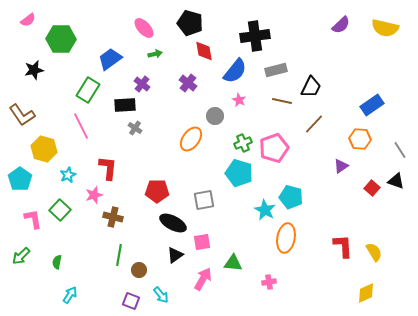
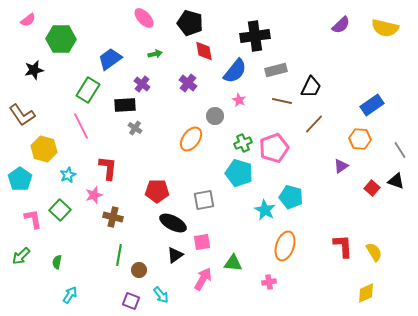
pink ellipse at (144, 28): moved 10 px up
orange ellipse at (286, 238): moved 1 px left, 8 px down; rotated 8 degrees clockwise
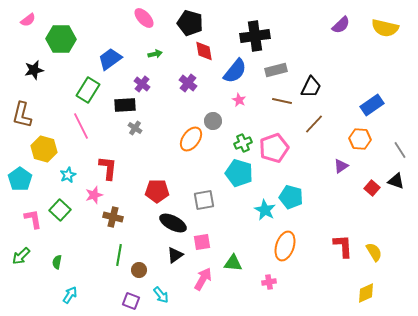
brown L-shape at (22, 115): rotated 48 degrees clockwise
gray circle at (215, 116): moved 2 px left, 5 px down
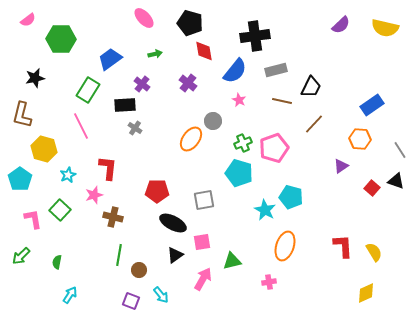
black star at (34, 70): moved 1 px right, 8 px down
green triangle at (233, 263): moved 1 px left, 2 px up; rotated 18 degrees counterclockwise
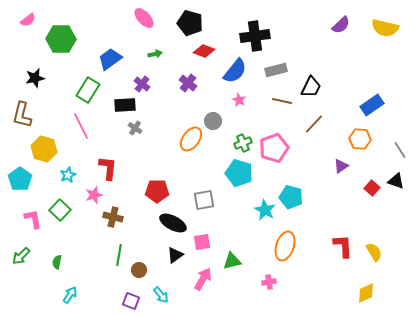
red diamond at (204, 51): rotated 60 degrees counterclockwise
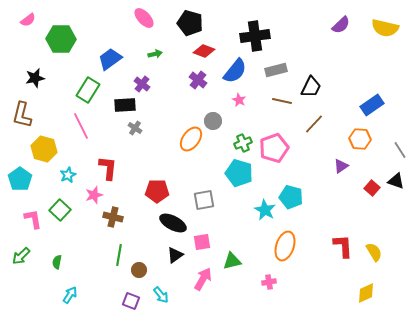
purple cross at (188, 83): moved 10 px right, 3 px up
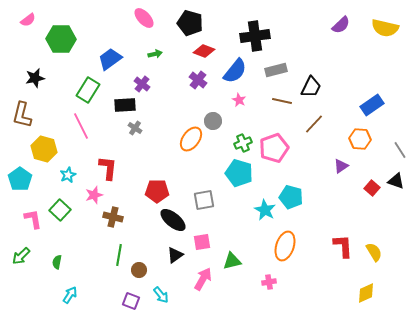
black ellipse at (173, 223): moved 3 px up; rotated 12 degrees clockwise
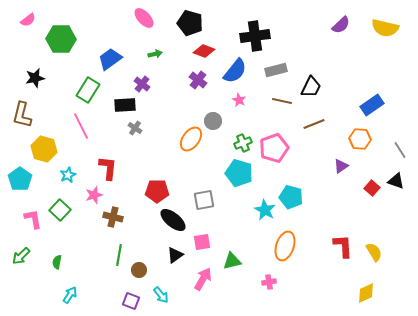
brown line at (314, 124): rotated 25 degrees clockwise
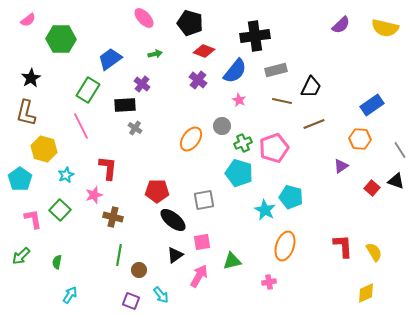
black star at (35, 78): moved 4 px left; rotated 18 degrees counterclockwise
brown L-shape at (22, 115): moved 4 px right, 2 px up
gray circle at (213, 121): moved 9 px right, 5 px down
cyan star at (68, 175): moved 2 px left
pink arrow at (203, 279): moved 4 px left, 3 px up
